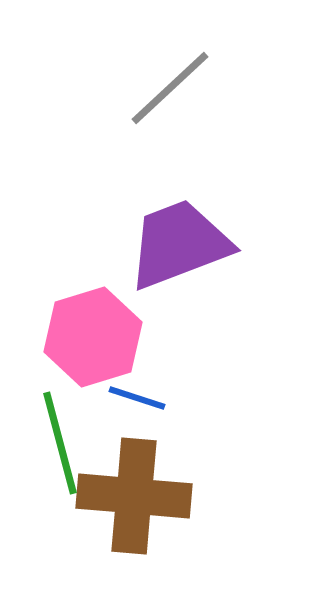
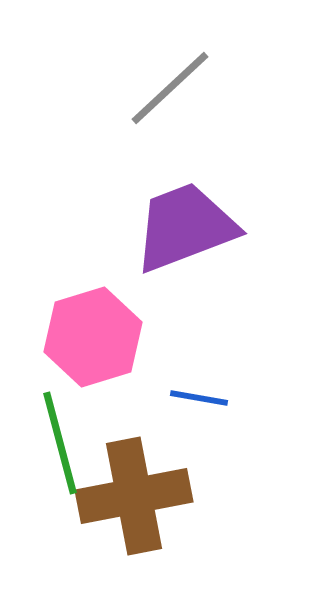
purple trapezoid: moved 6 px right, 17 px up
blue line: moved 62 px right; rotated 8 degrees counterclockwise
brown cross: rotated 16 degrees counterclockwise
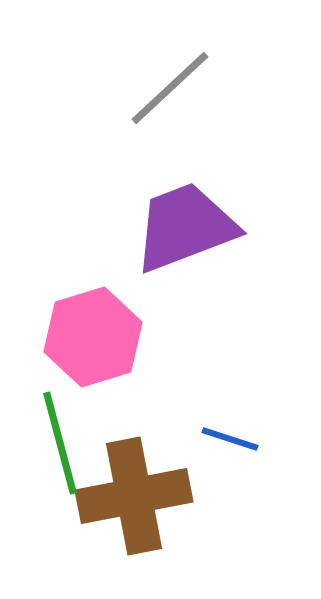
blue line: moved 31 px right, 41 px down; rotated 8 degrees clockwise
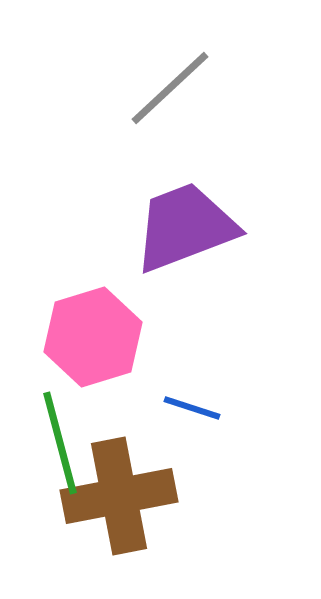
blue line: moved 38 px left, 31 px up
brown cross: moved 15 px left
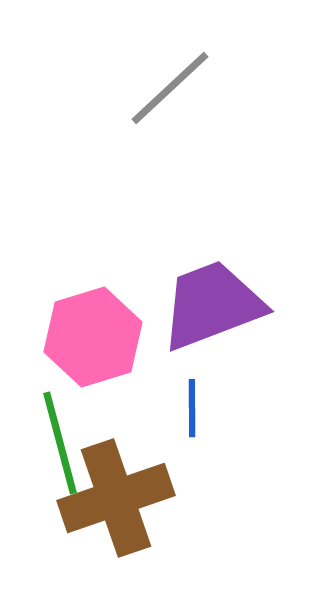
purple trapezoid: moved 27 px right, 78 px down
blue line: rotated 72 degrees clockwise
brown cross: moved 3 px left, 2 px down; rotated 8 degrees counterclockwise
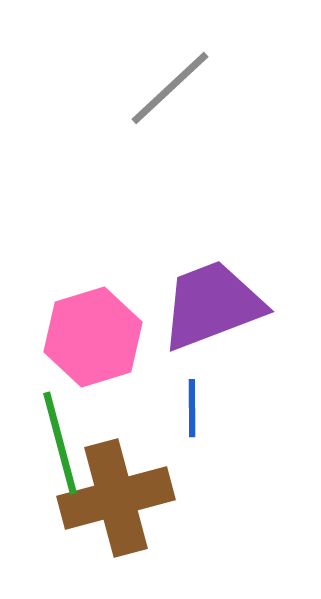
brown cross: rotated 4 degrees clockwise
